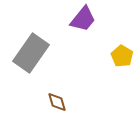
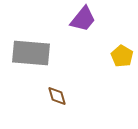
gray rectangle: rotated 60 degrees clockwise
brown diamond: moved 6 px up
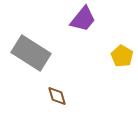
gray rectangle: rotated 27 degrees clockwise
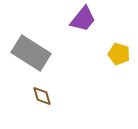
yellow pentagon: moved 3 px left, 2 px up; rotated 15 degrees counterclockwise
brown diamond: moved 15 px left
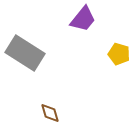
gray rectangle: moved 6 px left
brown diamond: moved 8 px right, 17 px down
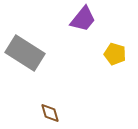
yellow pentagon: moved 4 px left
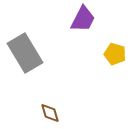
purple trapezoid: rotated 12 degrees counterclockwise
gray rectangle: rotated 27 degrees clockwise
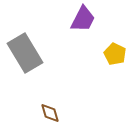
yellow pentagon: rotated 10 degrees clockwise
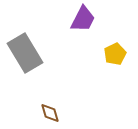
yellow pentagon: rotated 20 degrees clockwise
